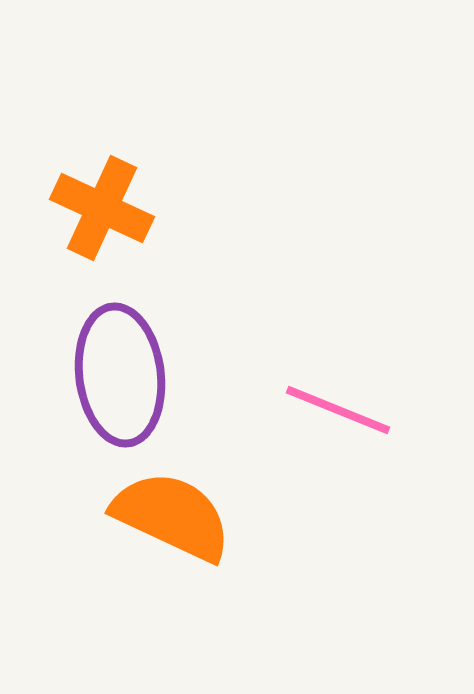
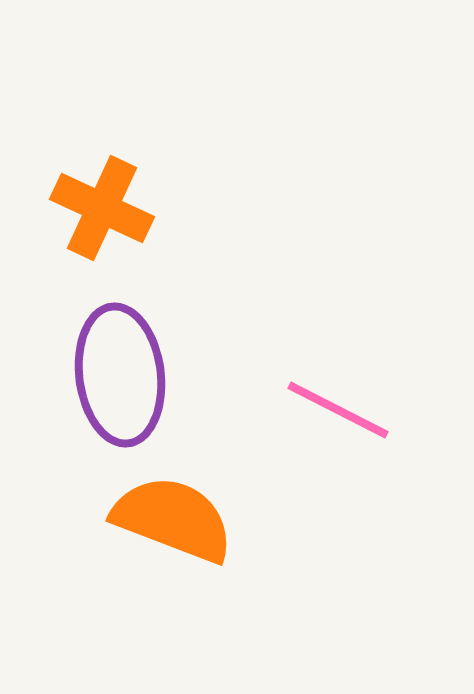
pink line: rotated 5 degrees clockwise
orange semicircle: moved 1 px right, 3 px down; rotated 4 degrees counterclockwise
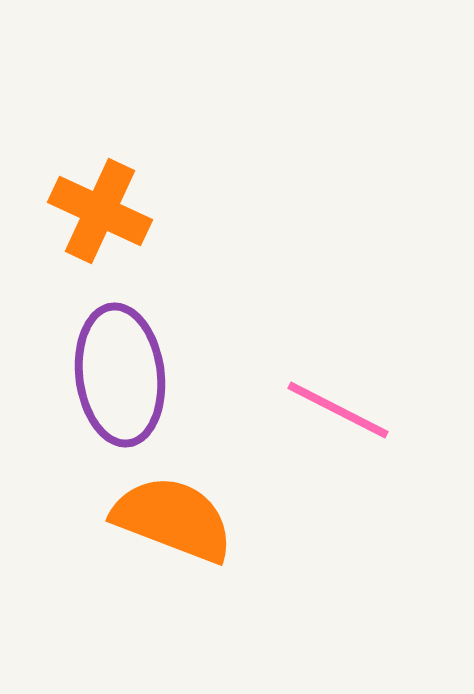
orange cross: moved 2 px left, 3 px down
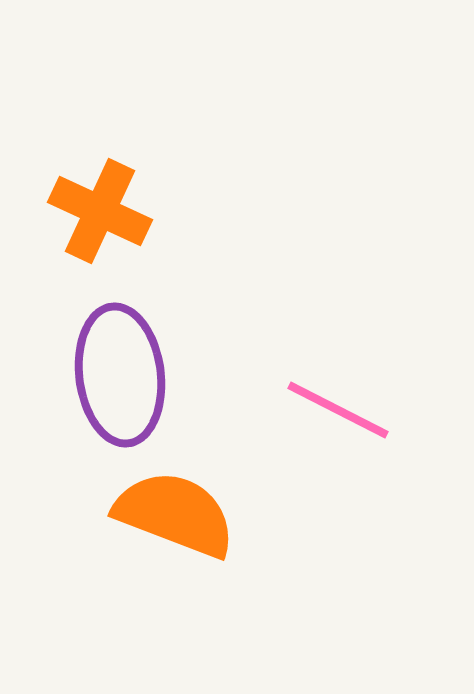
orange semicircle: moved 2 px right, 5 px up
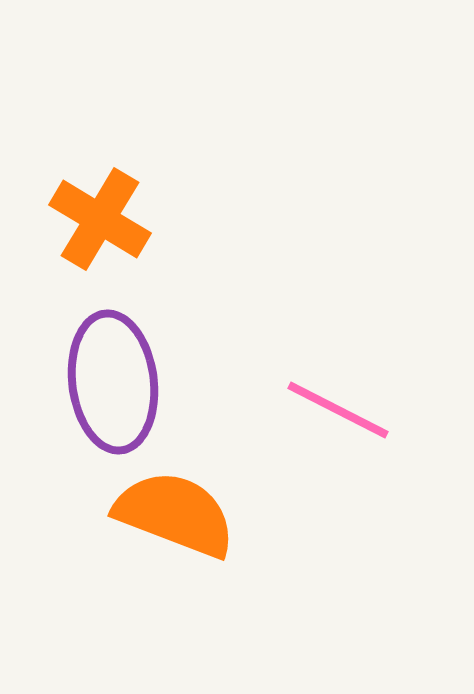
orange cross: moved 8 px down; rotated 6 degrees clockwise
purple ellipse: moved 7 px left, 7 px down
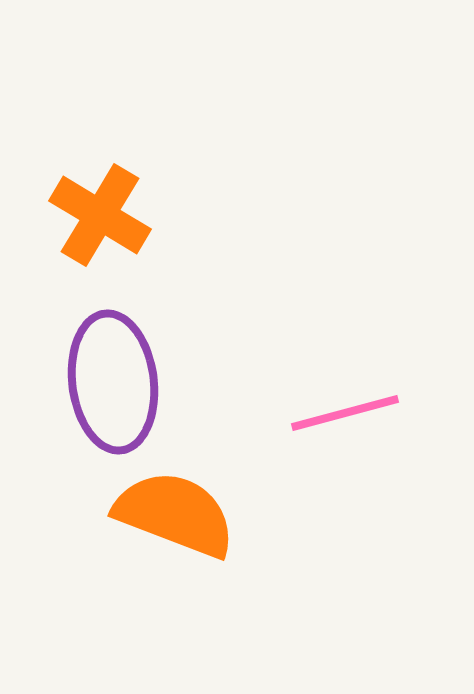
orange cross: moved 4 px up
pink line: moved 7 px right, 3 px down; rotated 42 degrees counterclockwise
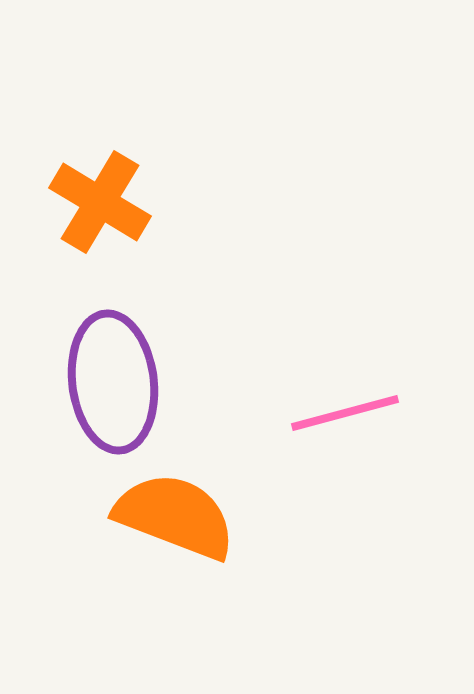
orange cross: moved 13 px up
orange semicircle: moved 2 px down
